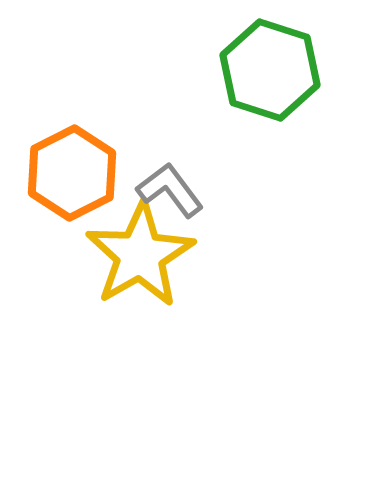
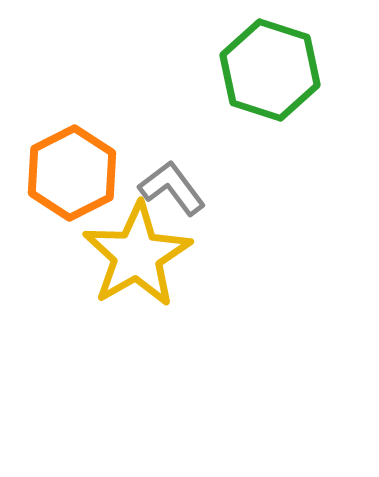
gray L-shape: moved 2 px right, 2 px up
yellow star: moved 3 px left
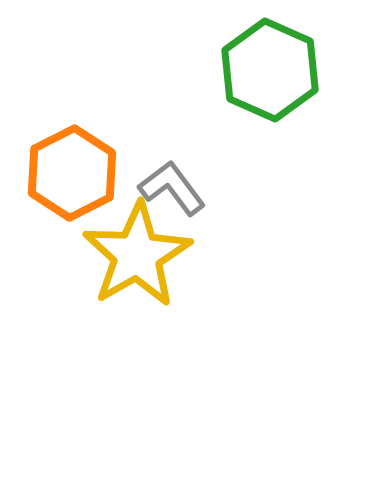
green hexagon: rotated 6 degrees clockwise
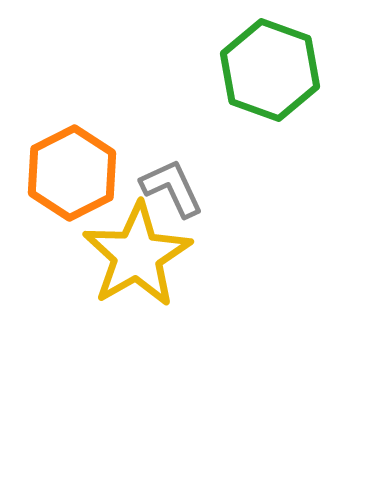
green hexagon: rotated 4 degrees counterclockwise
gray L-shape: rotated 12 degrees clockwise
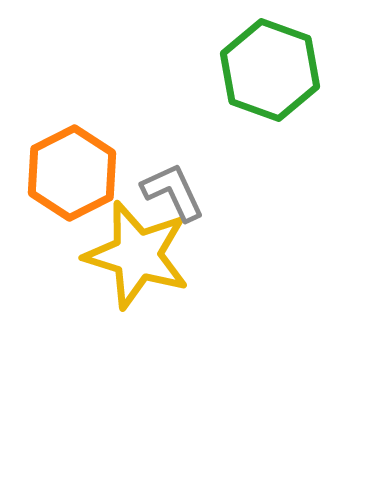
gray L-shape: moved 1 px right, 4 px down
yellow star: rotated 25 degrees counterclockwise
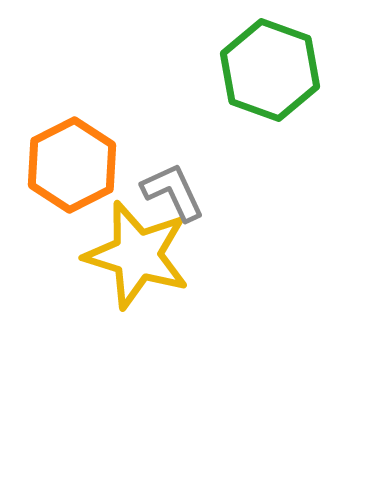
orange hexagon: moved 8 px up
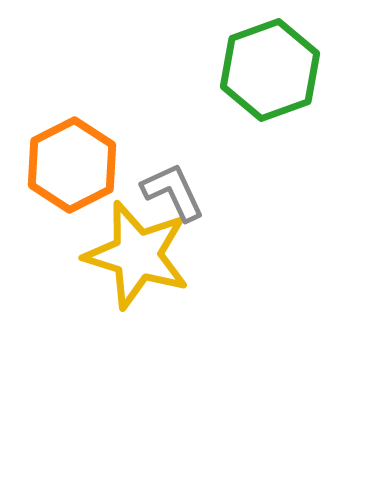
green hexagon: rotated 20 degrees clockwise
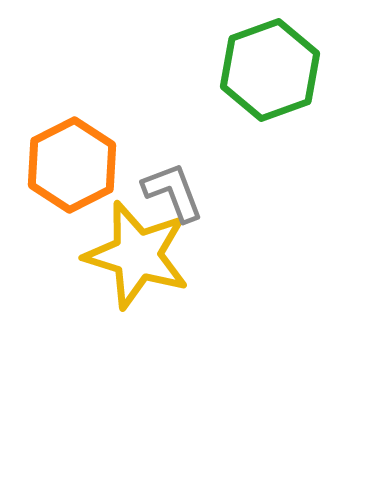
gray L-shape: rotated 4 degrees clockwise
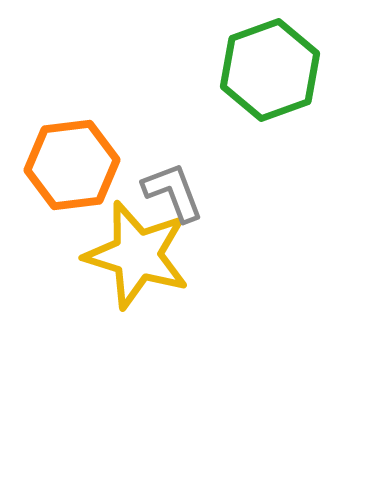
orange hexagon: rotated 20 degrees clockwise
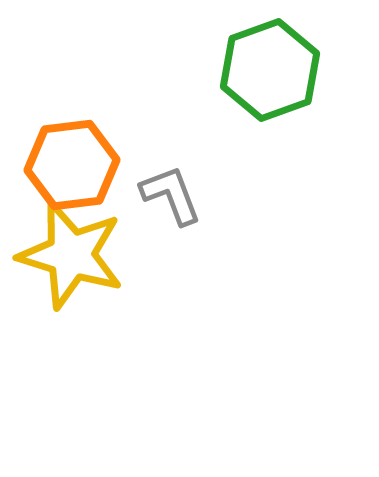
gray L-shape: moved 2 px left, 3 px down
yellow star: moved 66 px left
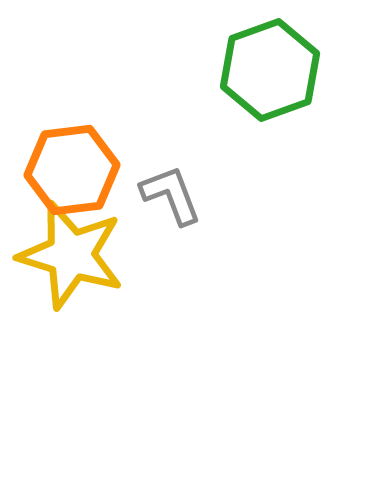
orange hexagon: moved 5 px down
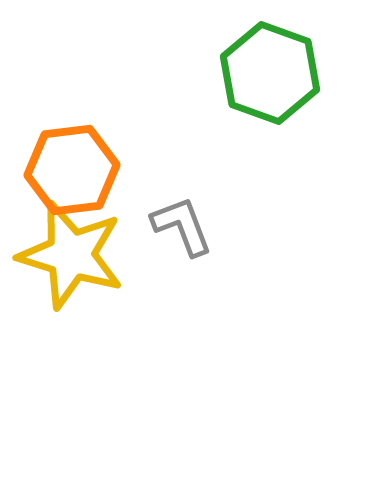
green hexagon: moved 3 px down; rotated 20 degrees counterclockwise
gray L-shape: moved 11 px right, 31 px down
